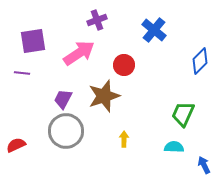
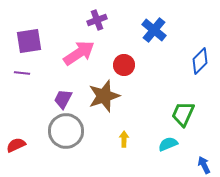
purple square: moved 4 px left
cyan semicircle: moved 6 px left, 3 px up; rotated 24 degrees counterclockwise
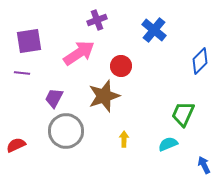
red circle: moved 3 px left, 1 px down
purple trapezoid: moved 9 px left, 1 px up
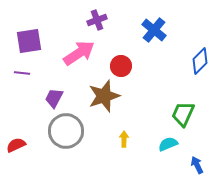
blue arrow: moved 7 px left
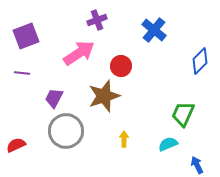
purple square: moved 3 px left, 5 px up; rotated 12 degrees counterclockwise
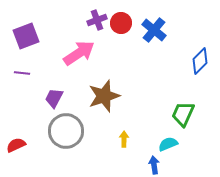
red circle: moved 43 px up
blue arrow: moved 43 px left; rotated 18 degrees clockwise
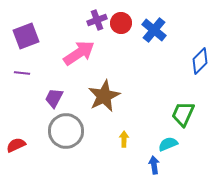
brown star: rotated 8 degrees counterclockwise
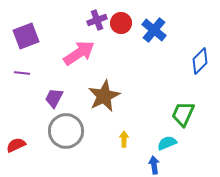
cyan semicircle: moved 1 px left, 1 px up
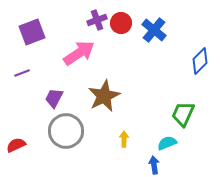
purple square: moved 6 px right, 4 px up
purple line: rotated 28 degrees counterclockwise
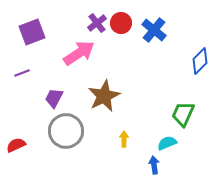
purple cross: moved 3 px down; rotated 18 degrees counterclockwise
